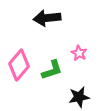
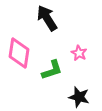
black arrow: rotated 64 degrees clockwise
pink diamond: moved 12 px up; rotated 32 degrees counterclockwise
black star: rotated 25 degrees clockwise
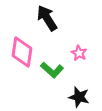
pink diamond: moved 3 px right, 1 px up
green L-shape: rotated 60 degrees clockwise
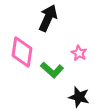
black arrow: moved 1 px right; rotated 56 degrees clockwise
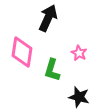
green L-shape: rotated 65 degrees clockwise
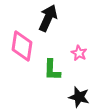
pink diamond: moved 6 px up
green L-shape: rotated 15 degrees counterclockwise
